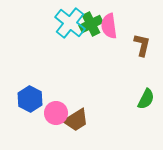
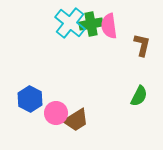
green cross: rotated 15 degrees clockwise
green semicircle: moved 7 px left, 3 px up
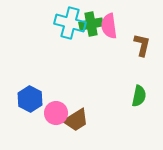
cyan cross: rotated 24 degrees counterclockwise
green semicircle: rotated 15 degrees counterclockwise
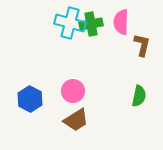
pink semicircle: moved 12 px right, 4 px up; rotated 10 degrees clockwise
pink circle: moved 17 px right, 22 px up
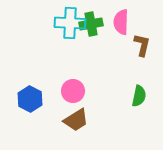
cyan cross: rotated 12 degrees counterclockwise
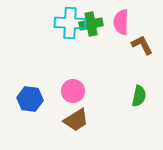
brown L-shape: rotated 40 degrees counterclockwise
blue hexagon: rotated 20 degrees counterclockwise
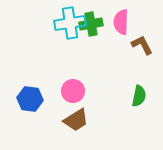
cyan cross: rotated 12 degrees counterclockwise
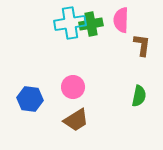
pink semicircle: moved 2 px up
brown L-shape: rotated 35 degrees clockwise
pink circle: moved 4 px up
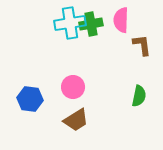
brown L-shape: rotated 15 degrees counterclockwise
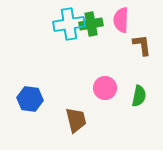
cyan cross: moved 1 px left, 1 px down
pink circle: moved 32 px right, 1 px down
brown trapezoid: rotated 72 degrees counterclockwise
